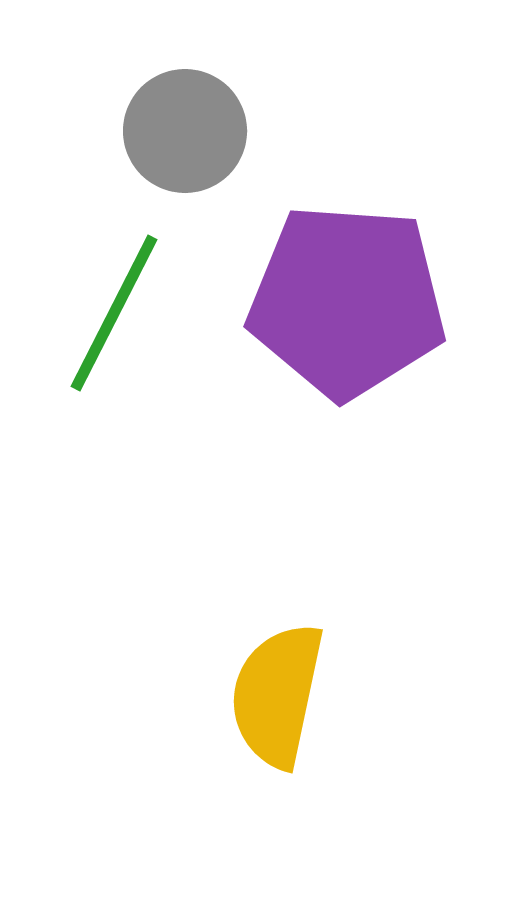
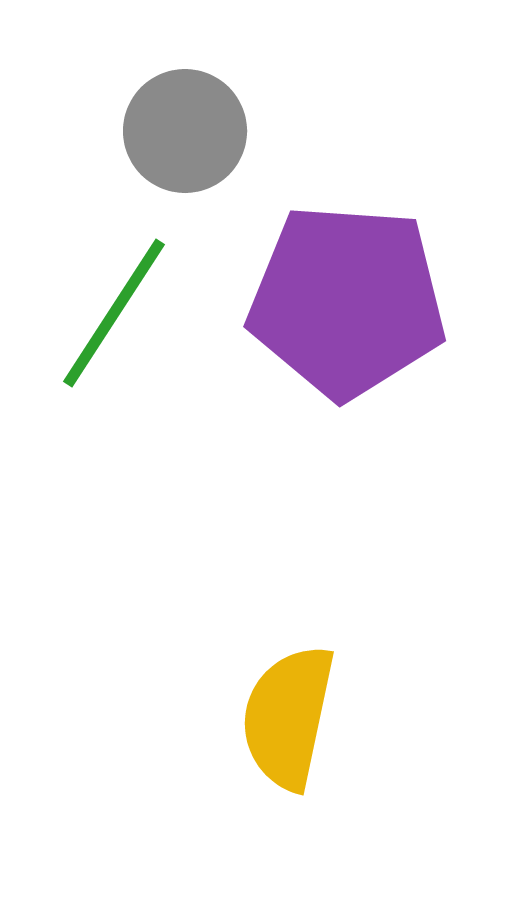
green line: rotated 6 degrees clockwise
yellow semicircle: moved 11 px right, 22 px down
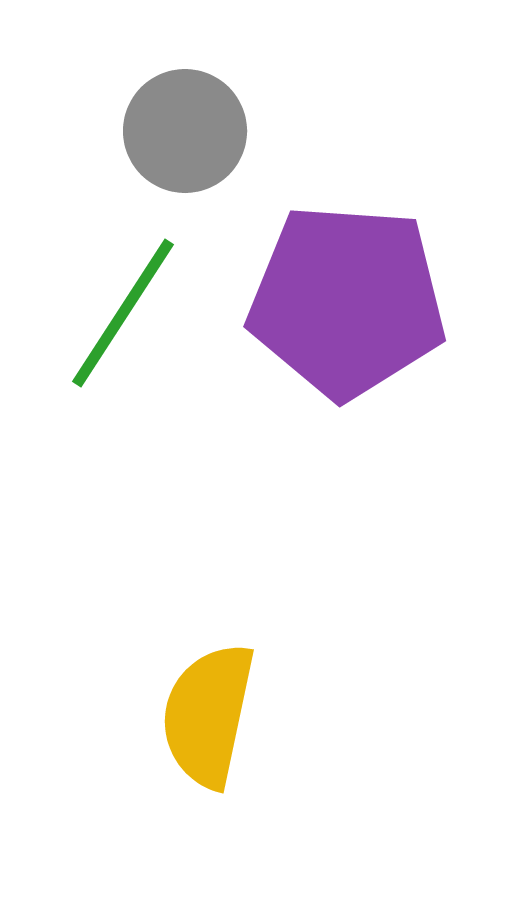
green line: moved 9 px right
yellow semicircle: moved 80 px left, 2 px up
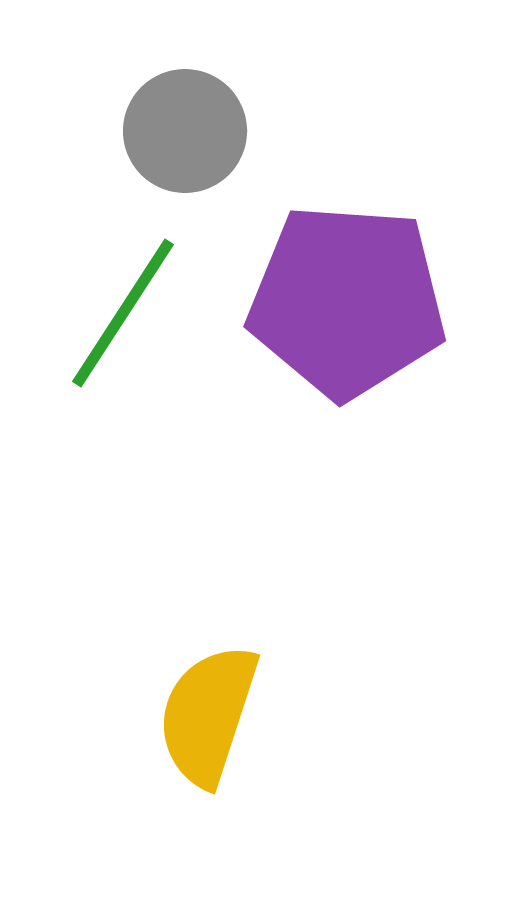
yellow semicircle: rotated 6 degrees clockwise
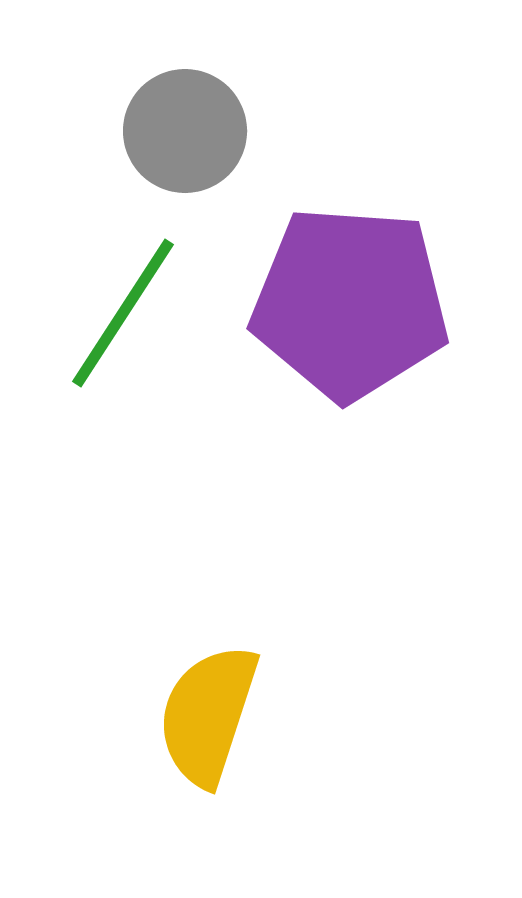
purple pentagon: moved 3 px right, 2 px down
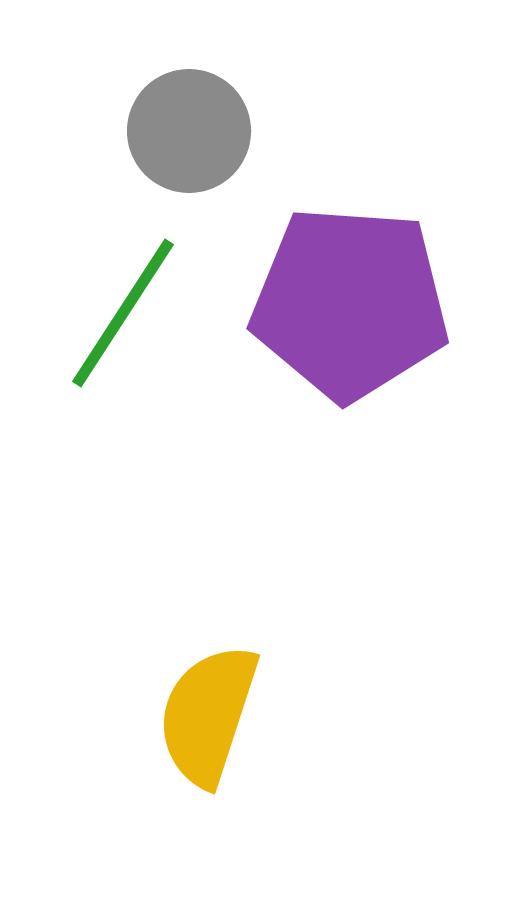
gray circle: moved 4 px right
